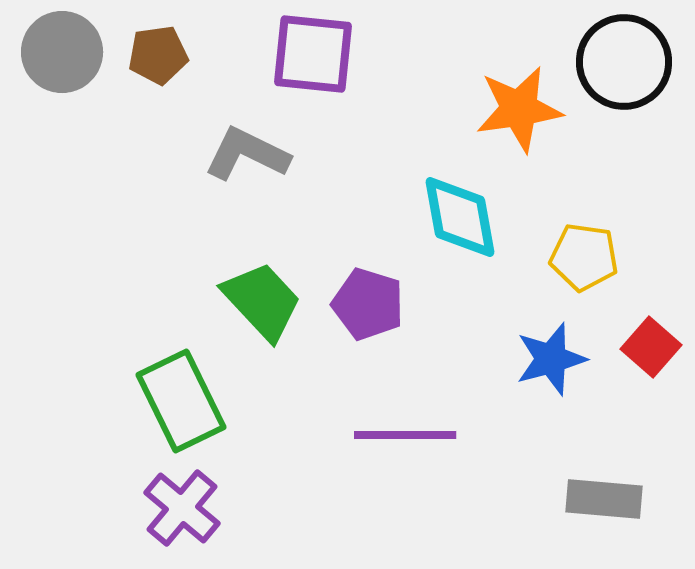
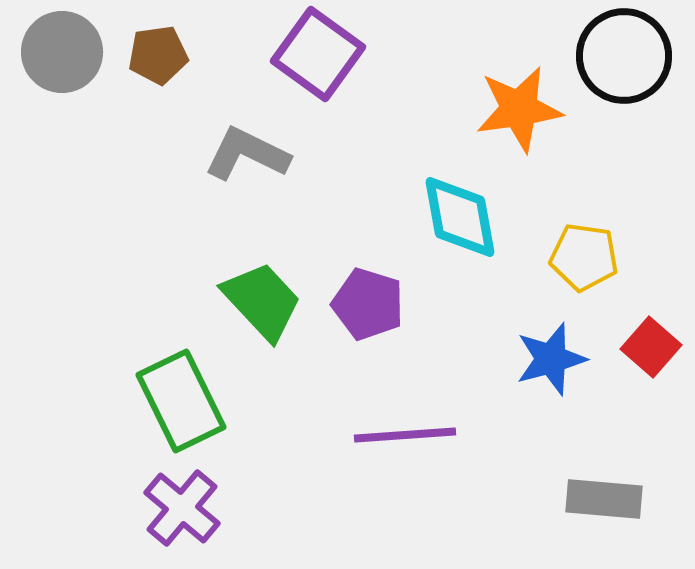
purple square: moved 5 px right; rotated 30 degrees clockwise
black circle: moved 6 px up
purple line: rotated 4 degrees counterclockwise
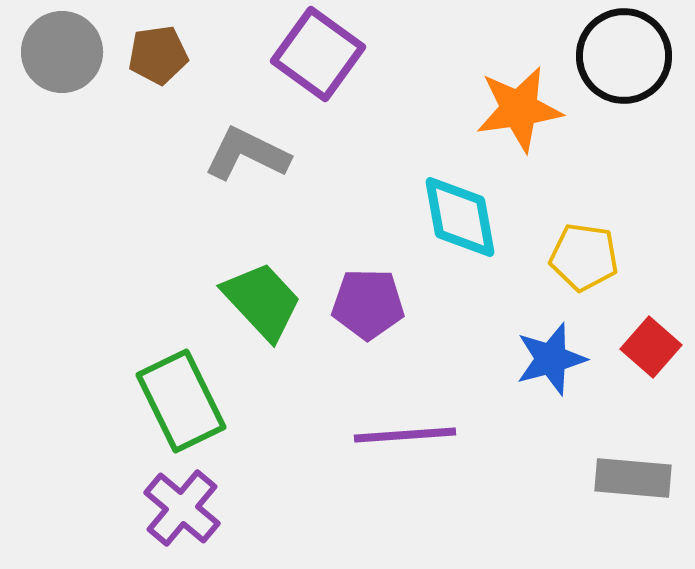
purple pentagon: rotated 16 degrees counterclockwise
gray rectangle: moved 29 px right, 21 px up
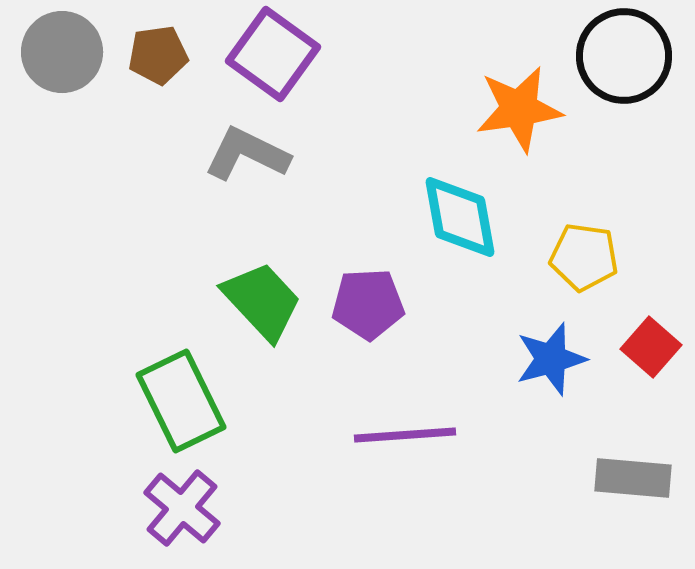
purple square: moved 45 px left
purple pentagon: rotated 4 degrees counterclockwise
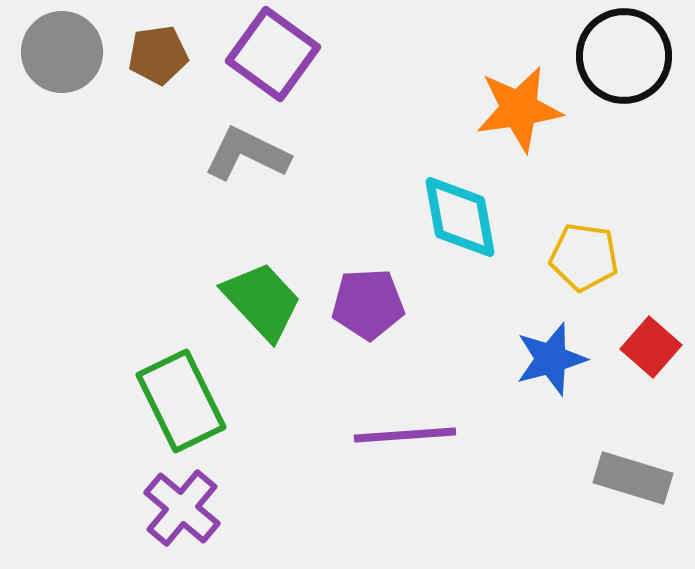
gray rectangle: rotated 12 degrees clockwise
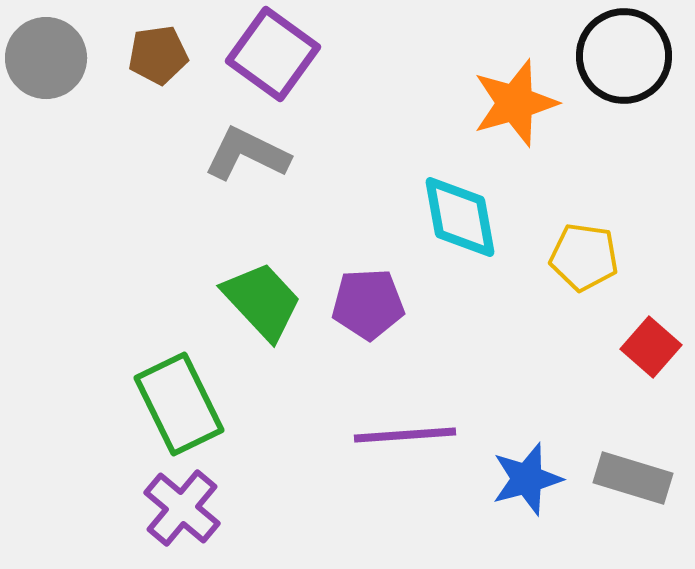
gray circle: moved 16 px left, 6 px down
orange star: moved 4 px left, 6 px up; rotated 8 degrees counterclockwise
blue star: moved 24 px left, 120 px down
green rectangle: moved 2 px left, 3 px down
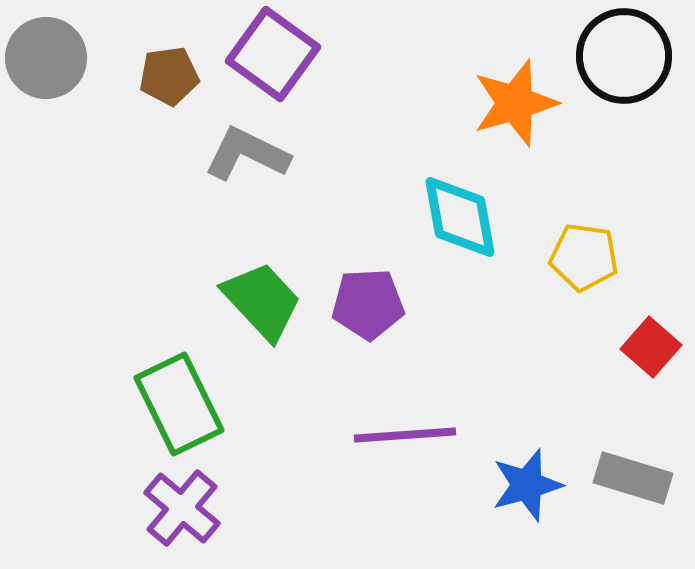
brown pentagon: moved 11 px right, 21 px down
blue star: moved 6 px down
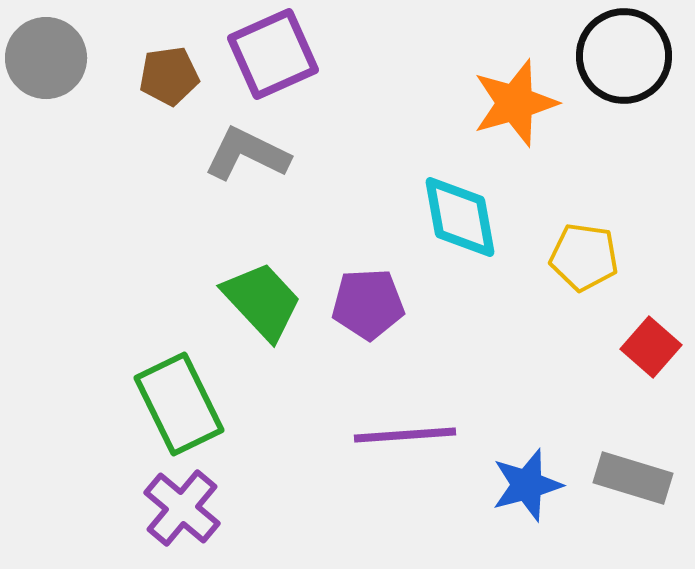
purple square: rotated 30 degrees clockwise
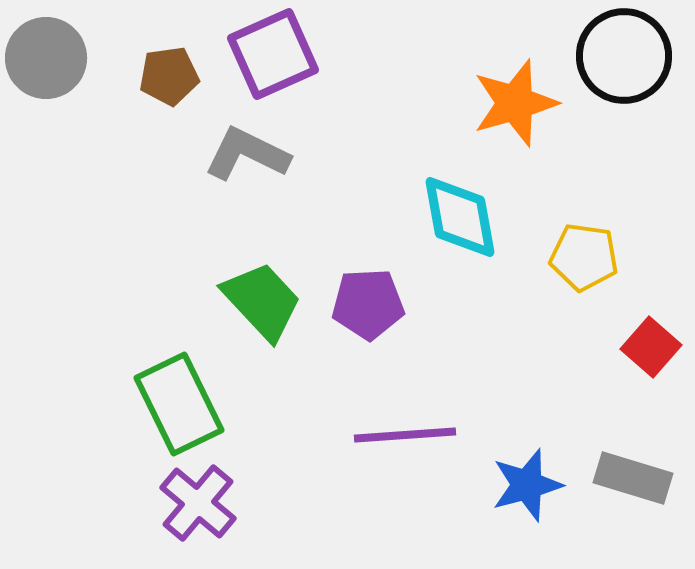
purple cross: moved 16 px right, 5 px up
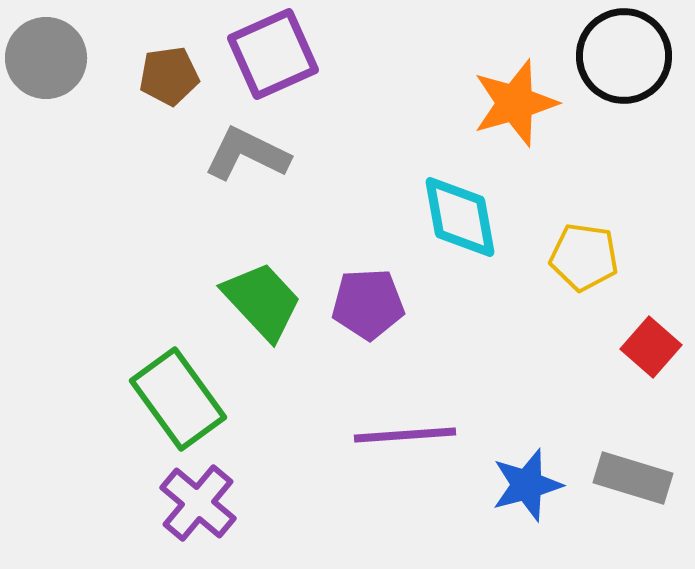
green rectangle: moved 1 px left, 5 px up; rotated 10 degrees counterclockwise
